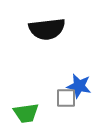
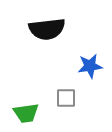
blue star: moved 11 px right, 20 px up; rotated 20 degrees counterclockwise
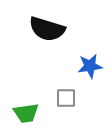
black semicircle: rotated 24 degrees clockwise
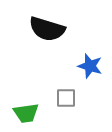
blue star: rotated 25 degrees clockwise
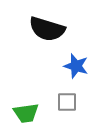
blue star: moved 14 px left
gray square: moved 1 px right, 4 px down
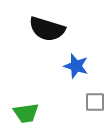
gray square: moved 28 px right
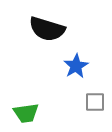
blue star: rotated 25 degrees clockwise
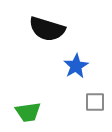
green trapezoid: moved 2 px right, 1 px up
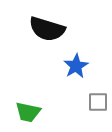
gray square: moved 3 px right
green trapezoid: rotated 20 degrees clockwise
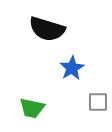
blue star: moved 4 px left, 2 px down
green trapezoid: moved 4 px right, 4 px up
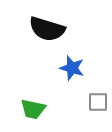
blue star: rotated 25 degrees counterclockwise
green trapezoid: moved 1 px right, 1 px down
